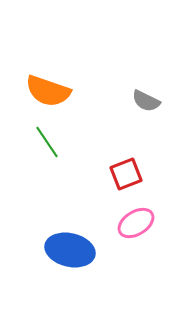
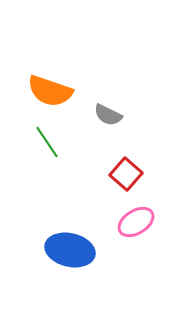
orange semicircle: moved 2 px right
gray semicircle: moved 38 px left, 14 px down
red square: rotated 28 degrees counterclockwise
pink ellipse: moved 1 px up
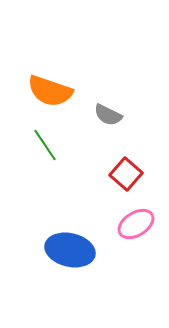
green line: moved 2 px left, 3 px down
pink ellipse: moved 2 px down
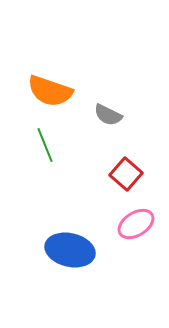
green line: rotated 12 degrees clockwise
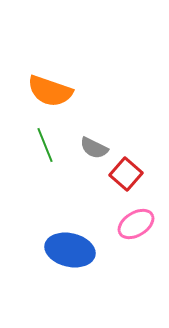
gray semicircle: moved 14 px left, 33 px down
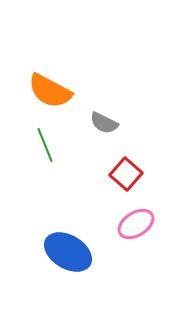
orange semicircle: rotated 9 degrees clockwise
gray semicircle: moved 10 px right, 25 px up
blue ellipse: moved 2 px left, 2 px down; rotated 18 degrees clockwise
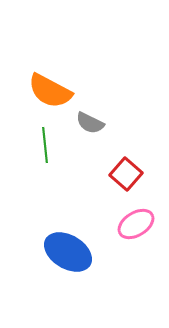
gray semicircle: moved 14 px left
green line: rotated 16 degrees clockwise
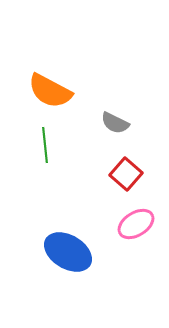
gray semicircle: moved 25 px right
